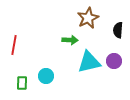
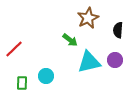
green arrow: rotated 35 degrees clockwise
red line: moved 4 px down; rotated 36 degrees clockwise
purple circle: moved 1 px right, 1 px up
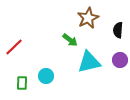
red line: moved 2 px up
purple circle: moved 5 px right
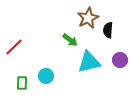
black semicircle: moved 10 px left
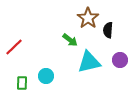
brown star: rotated 10 degrees counterclockwise
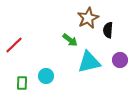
brown star: rotated 10 degrees clockwise
red line: moved 2 px up
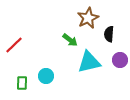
black semicircle: moved 1 px right, 4 px down
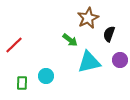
black semicircle: rotated 14 degrees clockwise
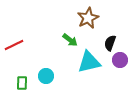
black semicircle: moved 1 px right, 9 px down
red line: rotated 18 degrees clockwise
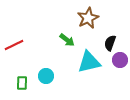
green arrow: moved 3 px left
